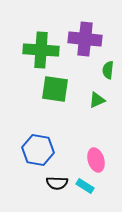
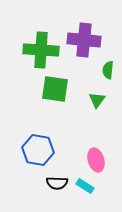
purple cross: moved 1 px left, 1 px down
green triangle: rotated 30 degrees counterclockwise
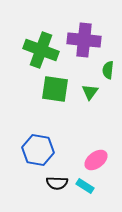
green cross: rotated 16 degrees clockwise
green triangle: moved 7 px left, 8 px up
pink ellipse: rotated 70 degrees clockwise
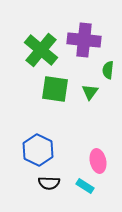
green cross: rotated 20 degrees clockwise
blue hexagon: rotated 16 degrees clockwise
pink ellipse: moved 2 px right, 1 px down; rotated 65 degrees counterclockwise
black semicircle: moved 8 px left
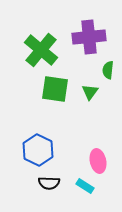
purple cross: moved 5 px right, 3 px up; rotated 12 degrees counterclockwise
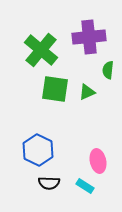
green triangle: moved 3 px left; rotated 30 degrees clockwise
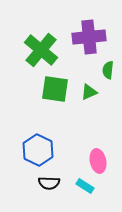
green triangle: moved 2 px right
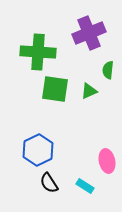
purple cross: moved 4 px up; rotated 16 degrees counterclockwise
green cross: moved 3 px left, 2 px down; rotated 36 degrees counterclockwise
green triangle: moved 1 px up
blue hexagon: rotated 8 degrees clockwise
pink ellipse: moved 9 px right
black semicircle: rotated 55 degrees clockwise
